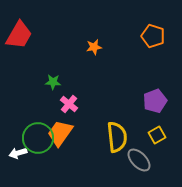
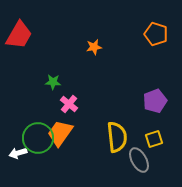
orange pentagon: moved 3 px right, 2 px up
yellow square: moved 3 px left, 4 px down; rotated 12 degrees clockwise
gray ellipse: rotated 15 degrees clockwise
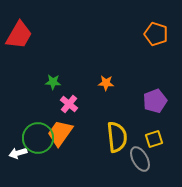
orange star: moved 12 px right, 36 px down; rotated 14 degrees clockwise
gray ellipse: moved 1 px right, 1 px up
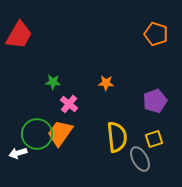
green circle: moved 1 px left, 4 px up
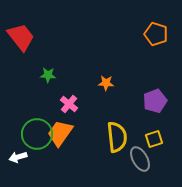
red trapezoid: moved 2 px right, 2 px down; rotated 68 degrees counterclockwise
green star: moved 5 px left, 7 px up
white arrow: moved 4 px down
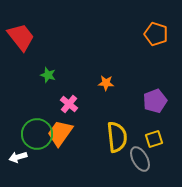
green star: rotated 14 degrees clockwise
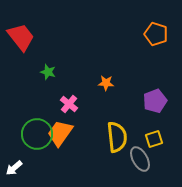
green star: moved 3 px up
white arrow: moved 4 px left, 11 px down; rotated 24 degrees counterclockwise
